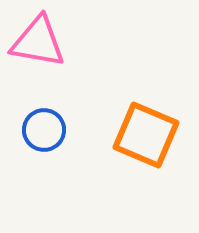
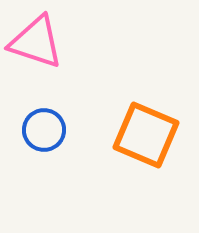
pink triangle: moved 2 px left; rotated 8 degrees clockwise
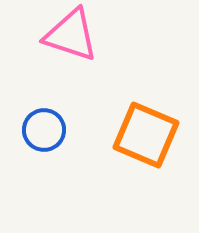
pink triangle: moved 35 px right, 7 px up
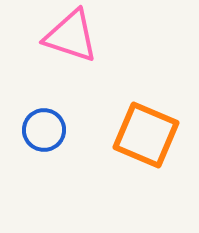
pink triangle: moved 1 px down
